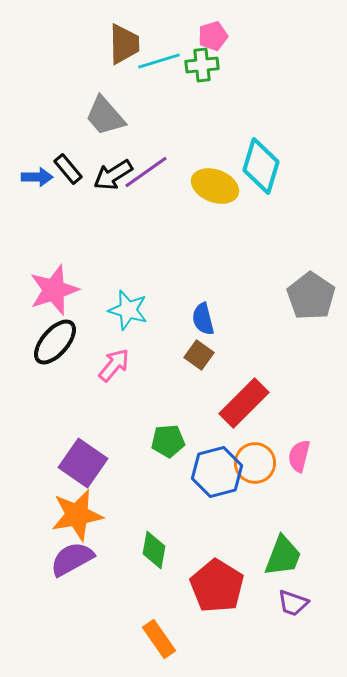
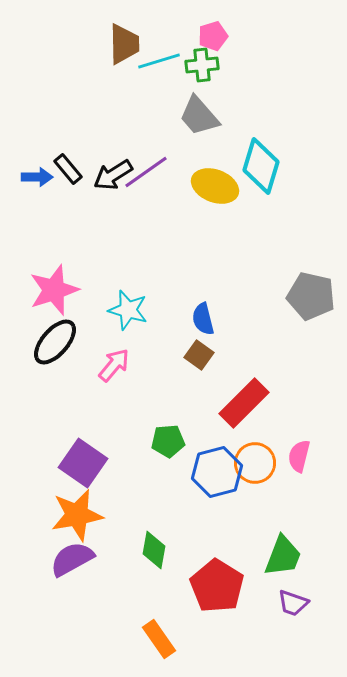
gray trapezoid: moved 94 px right
gray pentagon: rotated 21 degrees counterclockwise
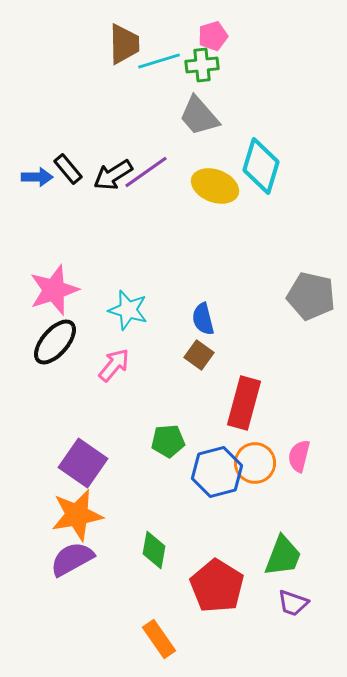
red rectangle: rotated 30 degrees counterclockwise
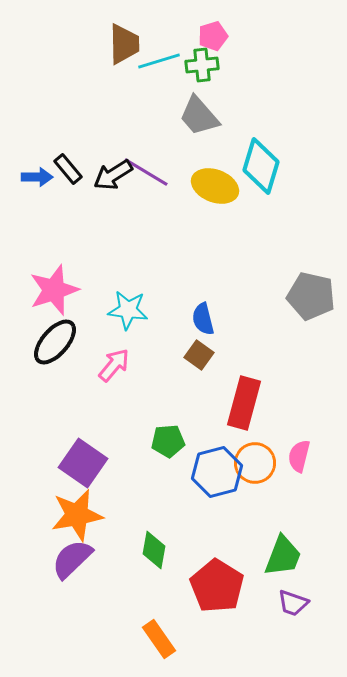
purple line: rotated 66 degrees clockwise
cyan star: rotated 9 degrees counterclockwise
purple semicircle: rotated 15 degrees counterclockwise
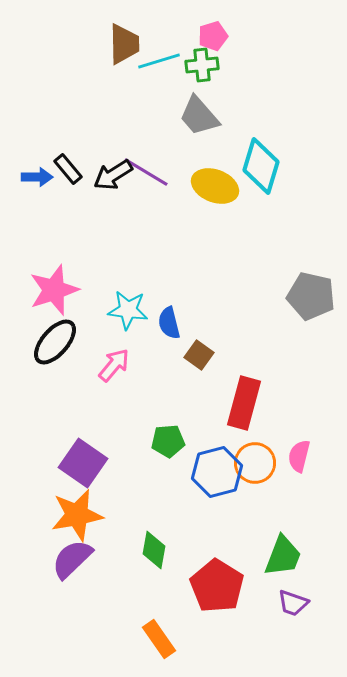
blue semicircle: moved 34 px left, 4 px down
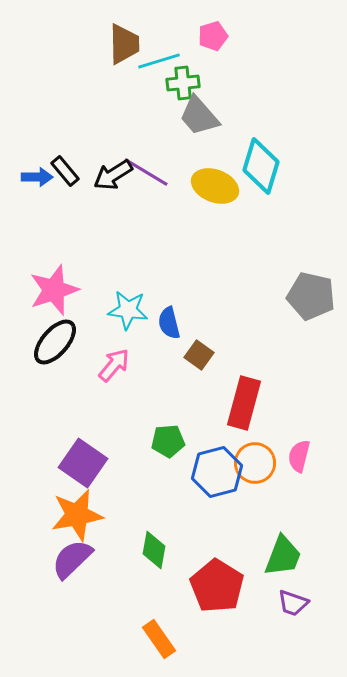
green cross: moved 19 px left, 18 px down
black rectangle: moved 3 px left, 2 px down
